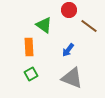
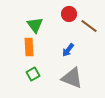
red circle: moved 4 px down
green triangle: moved 9 px left; rotated 18 degrees clockwise
green square: moved 2 px right
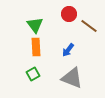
orange rectangle: moved 7 px right
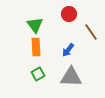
brown line: moved 2 px right, 6 px down; rotated 18 degrees clockwise
green square: moved 5 px right
gray triangle: moved 1 px left, 1 px up; rotated 20 degrees counterclockwise
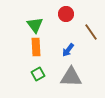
red circle: moved 3 px left
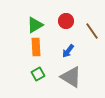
red circle: moved 7 px down
green triangle: rotated 36 degrees clockwise
brown line: moved 1 px right, 1 px up
blue arrow: moved 1 px down
gray triangle: rotated 30 degrees clockwise
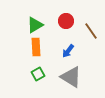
brown line: moved 1 px left
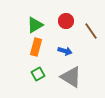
orange rectangle: rotated 18 degrees clockwise
blue arrow: moved 3 px left; rotated 112 degrees counterclockwise
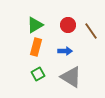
red circle: moved 2 px right, 4 px down
blue arrow: rotated 16 degrees counterclockwise
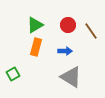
green square: moved 25 px left
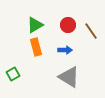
orange rectangle: rotated 30 degrees counterclockwise
blue arrow: moved 1 px up
gray triangle: moved 2 px left
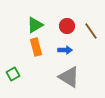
red circle: moved 1 px left, 1 px down
